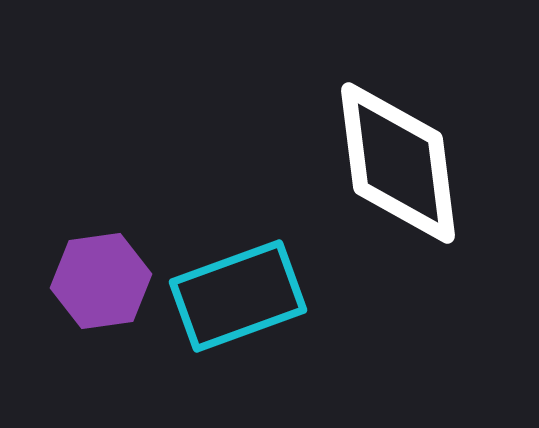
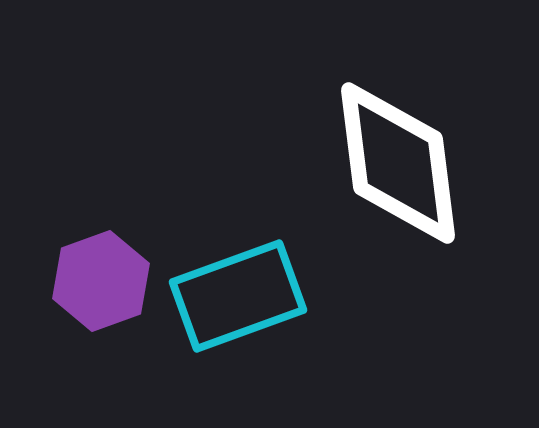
purple hexagon: rotated 12 degrees counterclockwise
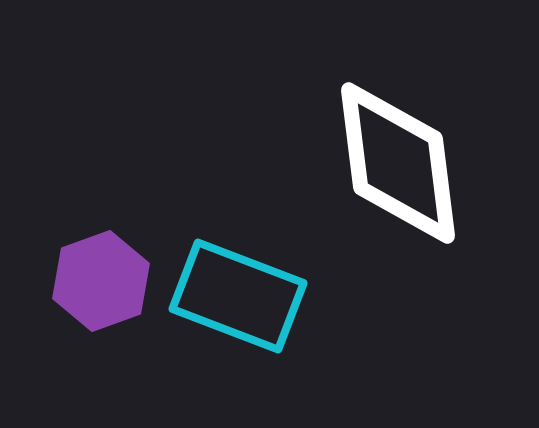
cyan rectangle: rotated 41 degrees clockwise
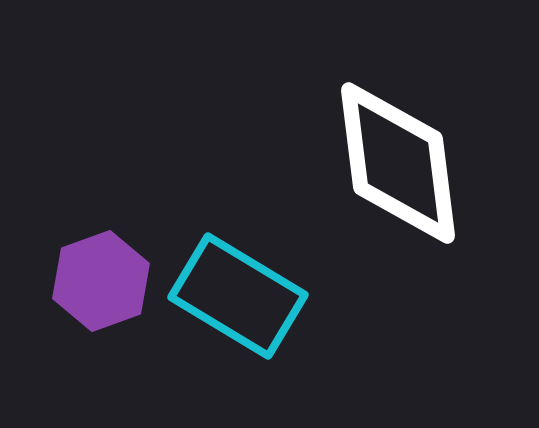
cyan rectangle: rotated 10 degrees clockwise
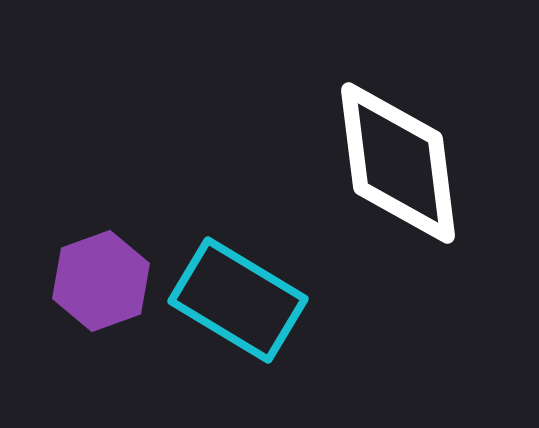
cyan rectangle: moved 4 px down
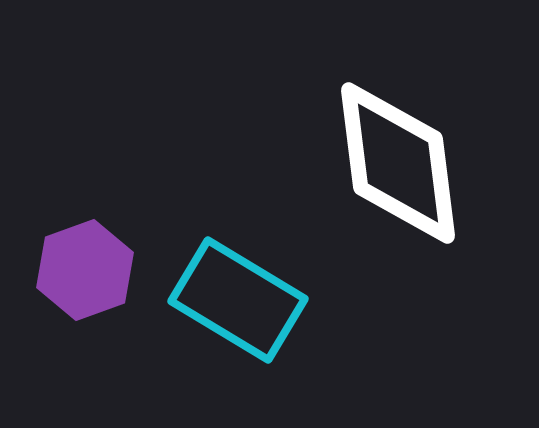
purple hexagon: moved 16 px left, 11 px up
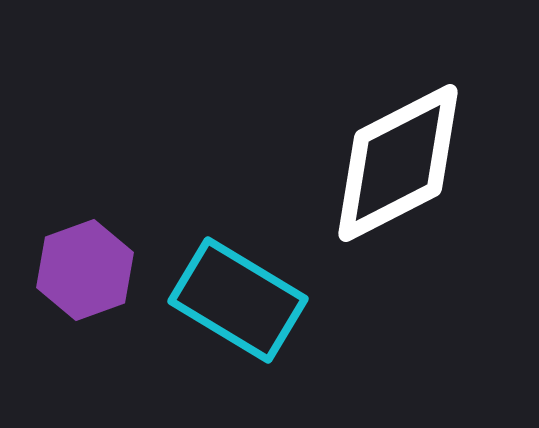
white diamond: rotated 70 degrees clockwise
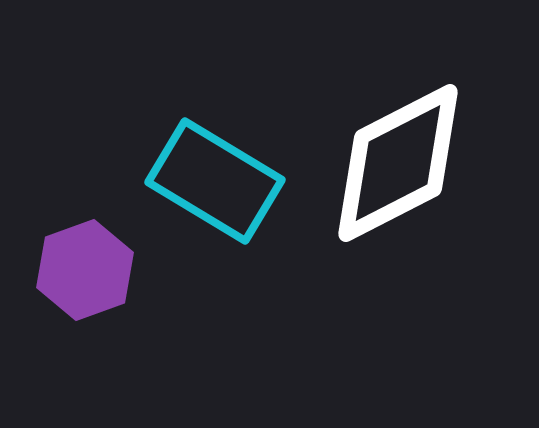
cyan rectangle: moved 23 px left, 119 px up
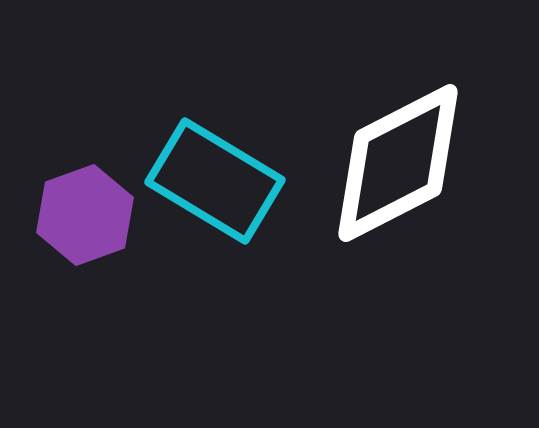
purple hexagon: moved 55 px up
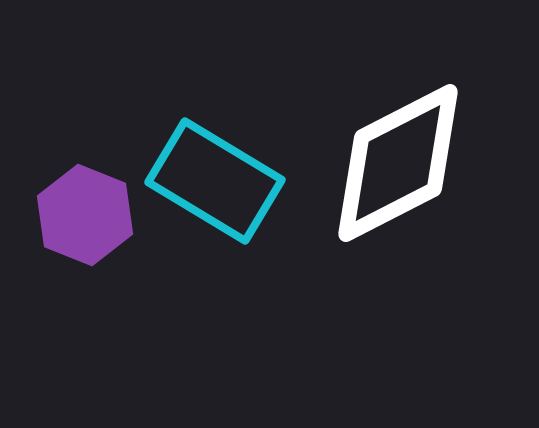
purple hexagon: rotated 18 degrees counterclockwise
